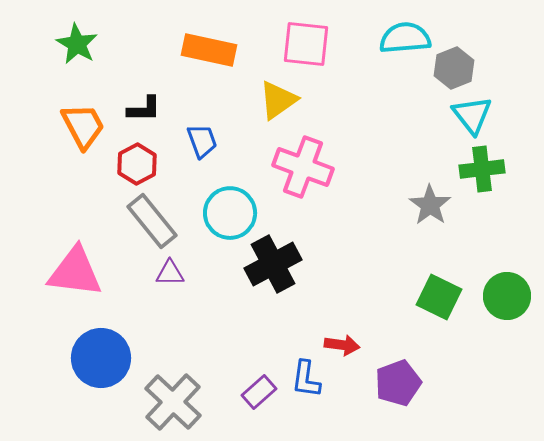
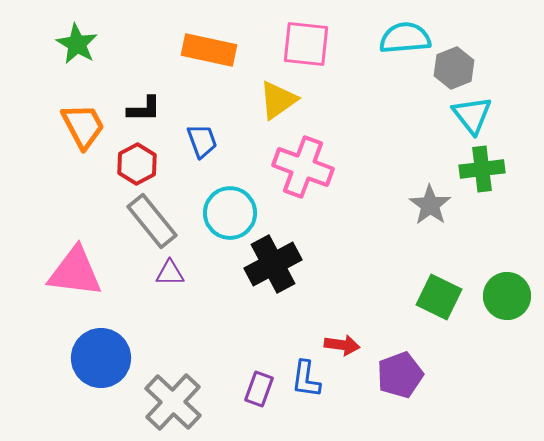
purple pentagon: moved 2 px right, 8 px up
purple rectangle: moved 3 px up; rotated 28 degrees counterclockwise
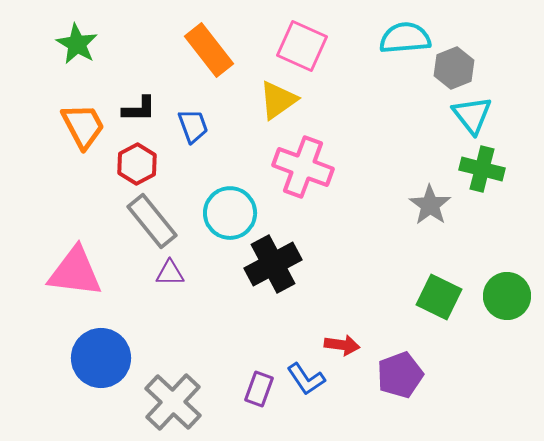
pink square: moved 4 px left, 2 px down; rotated 18 degrees clockwise
orange rectangle: rotated 40 degrees clockwise
black L-shape: moved 5 px left
blue trapezoid: moved 9 px left, 15 px up
green cross: rotated 21 degrees clockwise
blue L-shape: rotated 42 degrees counterclockwise
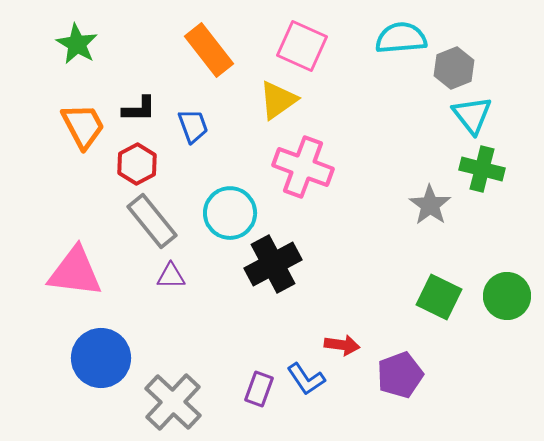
cyan semicircle: moved 4 px left
purple triangle: moved 1 px right, 3 px down
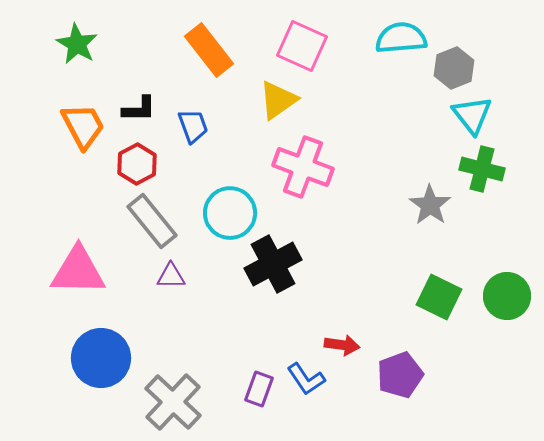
pink triangle: moved 3 px right, 1 px up; rotated 6 degrees counterclockwise
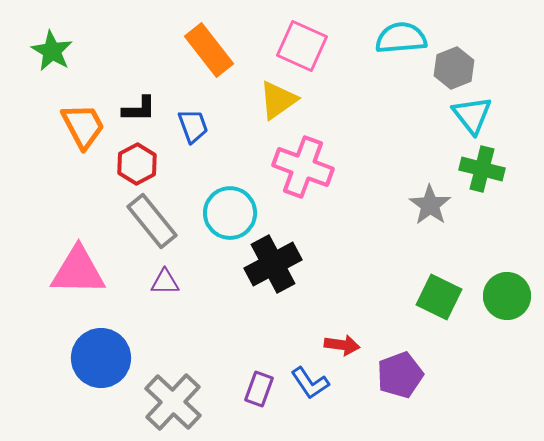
green star: moved 25 px left, 7 px down
purple triangle: moved 6 px left, 6 px down
blue L-shape: moved 4 px right, 4 px down
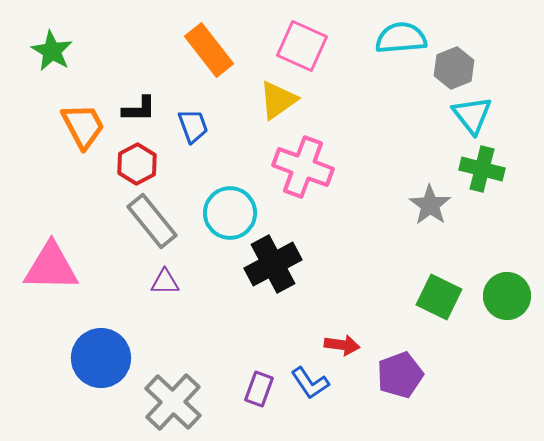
pink triangle: moved 27 px left, 4 px up
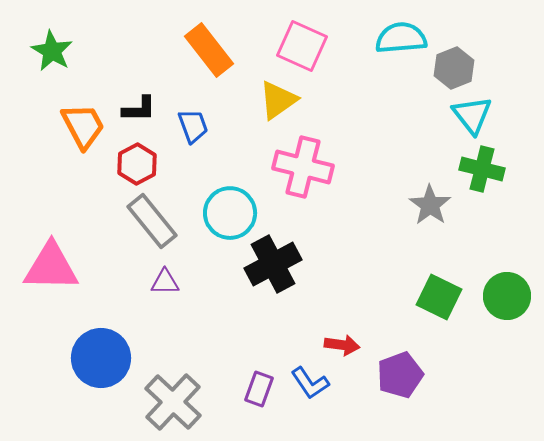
pink cross: rotated 6 degrees counterclockwise
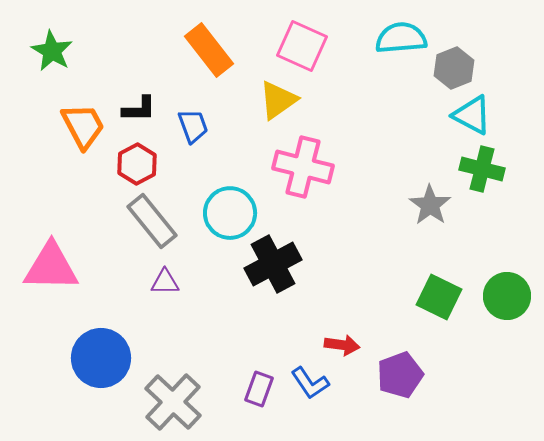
cyan triangle: rotated 24 degrees counterclockwise
